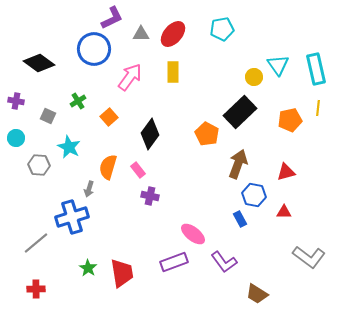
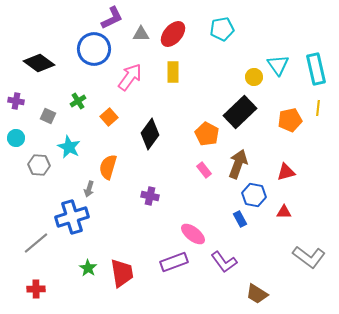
pink rectangle at (138, 170): moved 66 px right
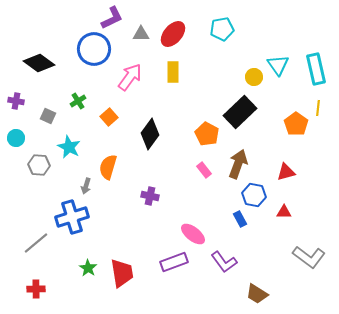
orange pentagon at (290, 120): moved 6 px right, 4 px down; rotated 25 degrees counterclockwise
gray arrow at (89, 189): moved 3 px left, 3 px up
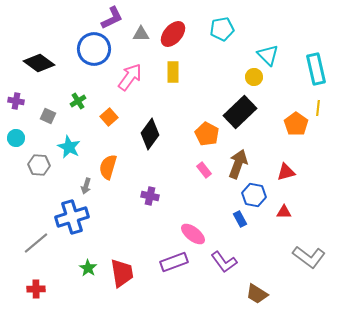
cyan triangle at (278, 65): moved 10 px left, 10 px up; rotated 10 degrees counterclockwise
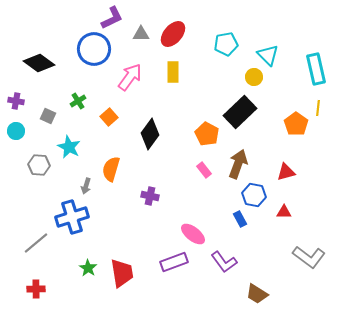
cyan pentagon at (222, 29): moved 4 px right, 15 px down
cyan circle at (16, 138): moved 7 px up
orange semicircle at (108, 167): moved 3 px right, 2 px down
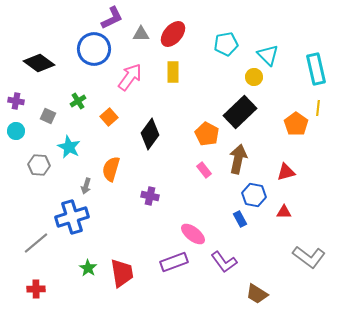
brown arrow at (238, 164): moved 5 px up; rotated 8 degrees counterclockwise
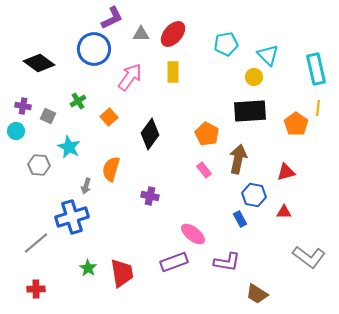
purple cross at (16, 101): moved 7 px right, 5 px down
black rectangle at (240, 112): moved 10 px right, 1 px up; rotated 40 degrees clockwise
purple L-shape at (224, 262): moved 3 px right; rotated 44 degrees counterclockwise
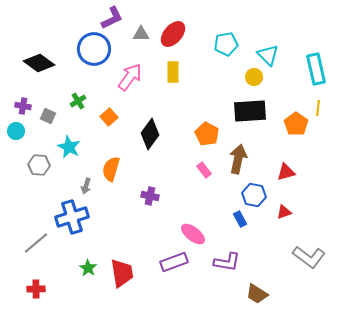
red triangle at (284, 212): rotated 21 degrees counterclockwise
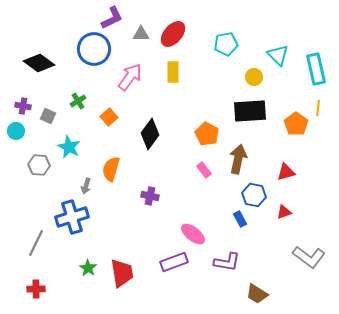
cyan triangle at (268, 55): moved 10 px right
gray line at (36, 243): rotated 24 degrees counterclockwise
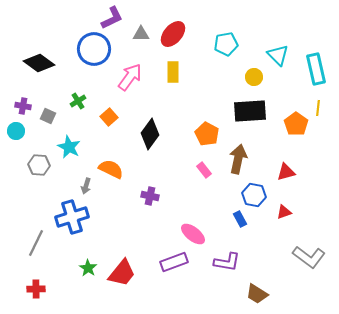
orange semicircle at (111, 169): rotated 100 degrees clockwise
red trapezoid at (122, 273): rotated 48 degrees clockwise
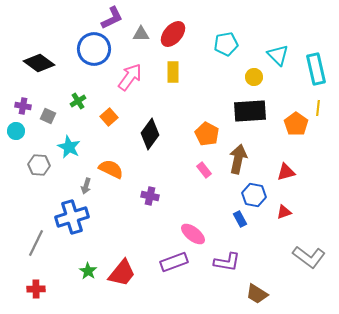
green star at (88, 268): moved 3 px down
